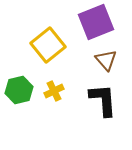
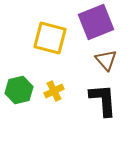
yellow square: moved 2 px right, 7 px up; rotated 36 degrees counterclockwise
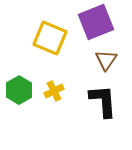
yellow square: rotated 8 degrees clockwise
brown triangle: rotated 15 degrees clockwise
green hexagon: rotated 16 degrees counterclockwise
black L-shape: moved 1 px down
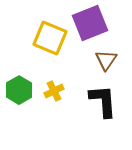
purple square: moved 6 px left, 1 px down
